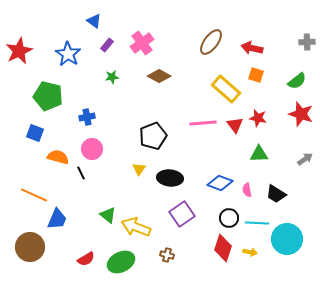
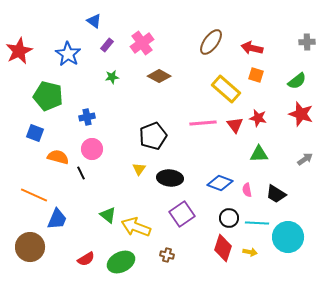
cyan circle at (287, 239): moved 1 px right, 2 px up
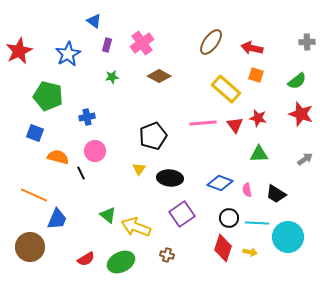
purple rectangle at (107, 45): rotated 24 degrees counterclockwise
blue star at (68, 54): rotated 10 degrees clockwise
pink circle at (92, 149): moved 3 px right, 2 px down
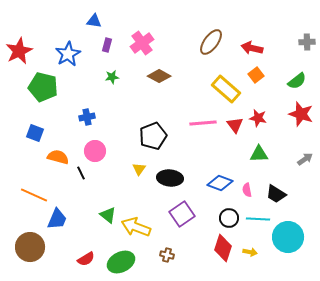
blue triangle at (94, 21): rotated 28 degrees counterclockwise
orange square at (256, 75): rotated 35 degrees clockwise
green pentagon at (48, 96): moved 5 px left, 9 px up
cyan line at (257, 223): moved 1 px right, 4 px up
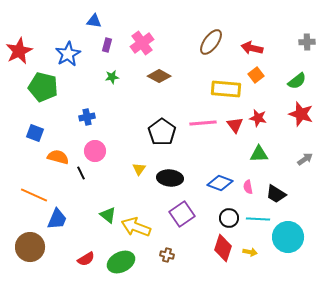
yellow rectangle at (226, 89): rotated 36 degrees counterclockwise
black pentagon at (153, 136): moved 9 px right, 4 px up; rotated 16 degrees counterclockwise
pink semicircle at (247, 190): moved 1 px right, 3 px up
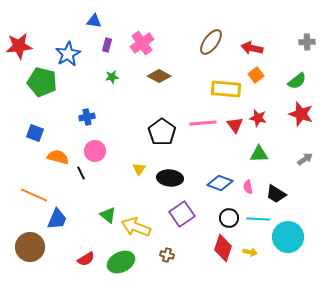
red star at (19, 51): moved 5 px up; rotated 20 degrees clockwise
green pentagon at (43, 87): moved 1 px left, 5 px up
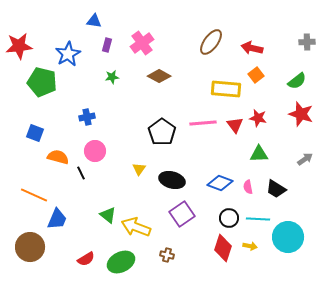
black ellipse at (170, 178): moved 2 px right, 2 px down; rotated 10 degrees clockwise
black trapezoid at (276, 194): moved 5 px up
yellow arrow at (250, 252): moved 6 px up
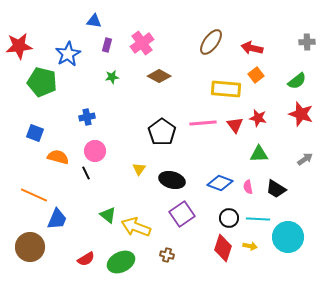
black line at (81, 173): moved 5 px right
